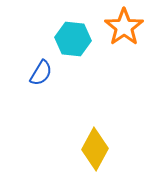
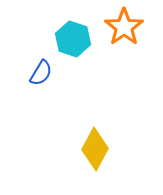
cyan hexagon: rotated 12 degrees clockwise
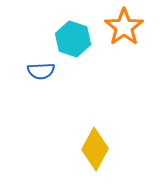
blue semicircle: moved 2 px up; rotated 56 degrees clockwise
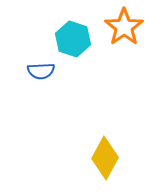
yellow diamond: moved 10 px right, 9 px down
